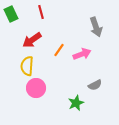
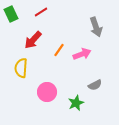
red line: rotated 72 degrees clockwise
red arrow: moved 1 px right; rotated 12 degrees counterclockwise
yellow semicircle: moved 6 px left, 2 px down
pink circle: moved 11 px right, 4 px down
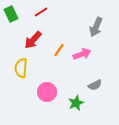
gray arrow: rotated 42 degrees clockwise
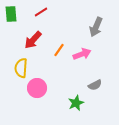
green rectangle: rotated 21 degrees clockwise
pink circle: moved 10 px left, 4 px up
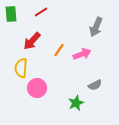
red arrow: moved 1 px left, 1 px down
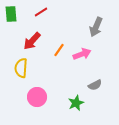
pink circle: moved 9 px down
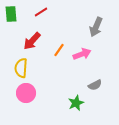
pink circle: moved 11 px left, 4 px up
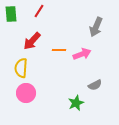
red line: moved 2 px left, 1 px up; rotated 24 degrees counterclockwise
orange line: rotated 56 degrees clockwise
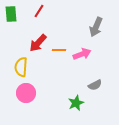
red arrow: moved 6 px right, 2 px down
yellow semicircle: moved 1 px up
